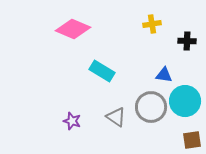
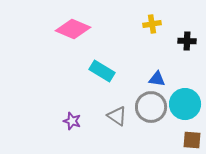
blue triangle: moved 7 px left, 4 px down
cyan circle: moved 3 px down
gray triangle: moved 1 px right, 1 px up
brown square: rotated 12 degrees clockwise
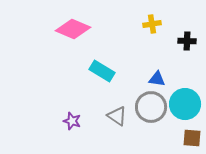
brown square: moved 2 px up
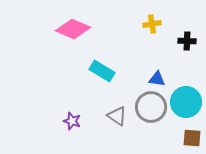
cyan circle: moved 1 px right, 2 px up
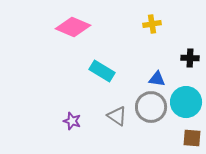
pink diamond: moved 2 px up
black cross: moved 3 px right, 17 px down
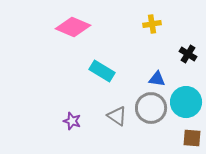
black cross: moved 2 px left, 4 px up; rotated 30 degrees clockwise
gray circle: moved 1 px down
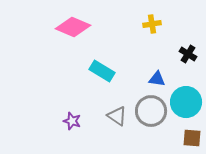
gray circle: moved 3 px down
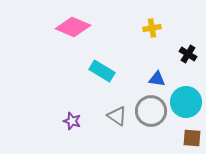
yellow cross: moved 4 px down
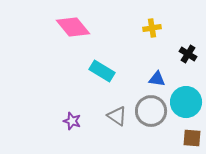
pink diamond: rotated 28 degrees clockwise
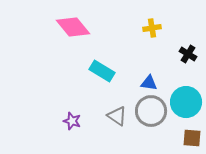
blue triangle: moved 8 px left, 4 px down
